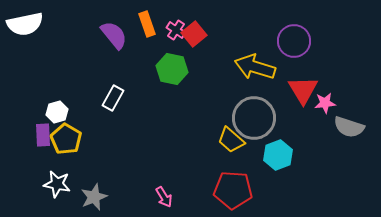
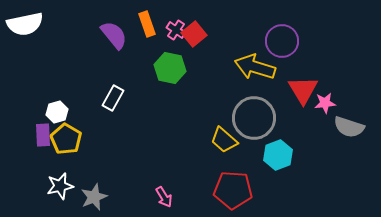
purple circle: moved 12 px left
green hexagon: moved 2 px left, 1 px up
yellow trapezoid: moved 7 px left
white star: moved 3 px right, 2 px down; rotated 24 degrees counterclockwise
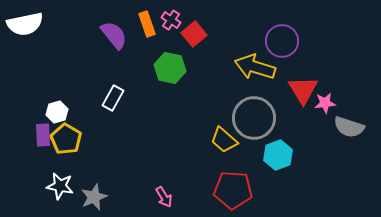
pink cross: moved 5 px left, 10 px up
white star: rotated 24 degrees clockwise
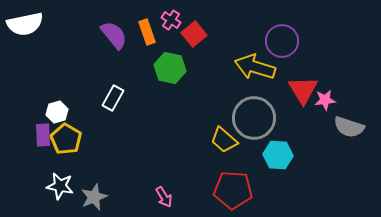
orange rectangle: moved 8 px down
pink star: moved 3 px up
cyan hexagon: rotated 24 degrees clockwise
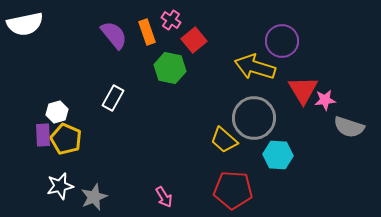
red square: moved 6 px down
yellow pentagon: rotated 8 degrees counterclockwise
white star: rotated 24 degrees counterclockwise
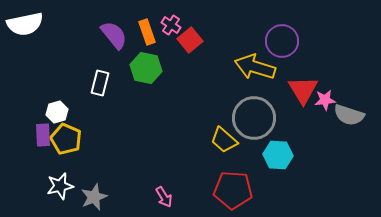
pink cross: moved 5 px down
red square: moved 4 px left
green hexagon: moved 24 px left
white rectangle: moved 13 px left, 15 px up; rotated 15 degrees counterclockwise
gray semicircle: moved 12 px up
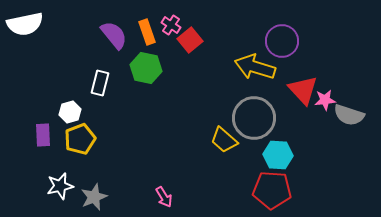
red triangle: rotated 12 degrees counterclockwise
white hexagon: moved 13 px right
yellow pentagon: moved 14 px right; rotated 28 degrees clockwise
red pentagon: moved 39 px right
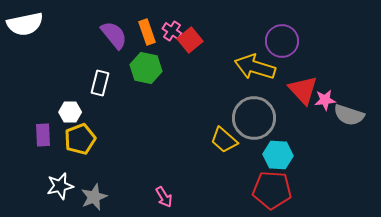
pink cross: moved 1 px right, 6 px down
white hexagon: rotated 15 degrees clockwise
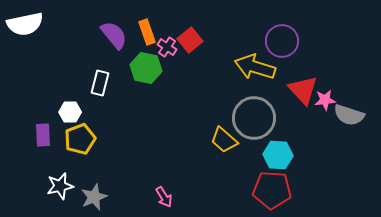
pink cross: moved 5 px left, 16 px down
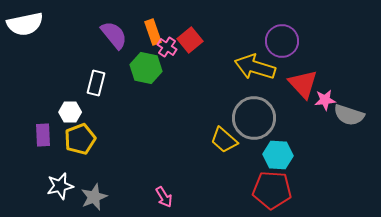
orange rectangle: moved 6 px right
white rectangle: moved 4 px left
red triangle: moved 6 px up
